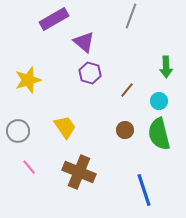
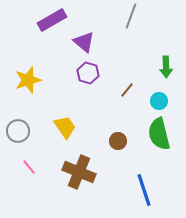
purple rectangle: moved 2 px left, 1 px down
purple hexagon: moved 2 px left
brown circle: moved 7 px left, 11 px down
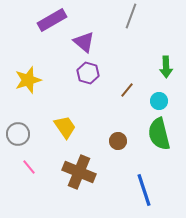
gray circle: moved 3 px down
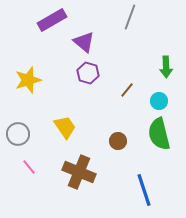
gray line: moved 1 px left, 1 px down
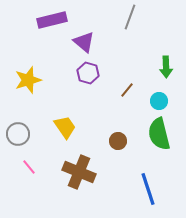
purple rectangle: rotated 16 degrees clockwise
blue line: moved 4 px right, 1 px up
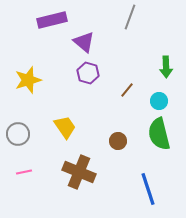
pink line: moved 5 px left, 5 px down; rotated 63 degrees counterclockwise
